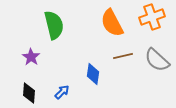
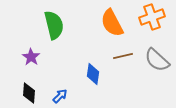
blue arrow: moved 2 px left, 4 px down
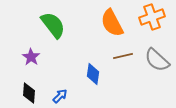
green semicircle: moved 1 px left; rotated 24 degrees counterclockwise
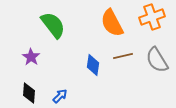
gray semicircle: rotated 16 degrees clockwise
blue diamond: moved 9 px up
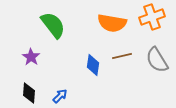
orange semicircle: rotated 52 degrees counterclockwise
brown line: moved 1 px left
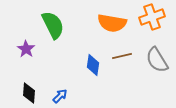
green semicircle: rotated 12 degrees clockwise
purple star: moved 5 px left, 8 px up
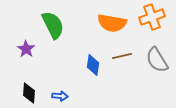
blue arrow: rotated 49 degrees clockwise
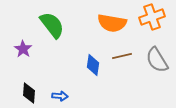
green semicircle: moved 1 px left; rotated 12 degrees counterclockwise
purple star: moved 3 px left
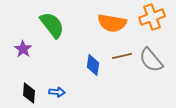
gray semicircle: moved 6 px left; rotated 8 degrees counterclockwise
blue arrow: moved 3 px left, 4 px up
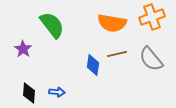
brown line: moved 5 px left, 2 px up
gray semicircle: moved 1 px up
